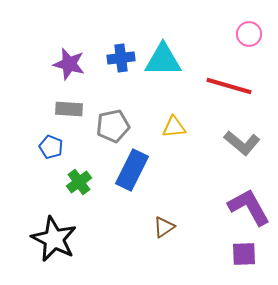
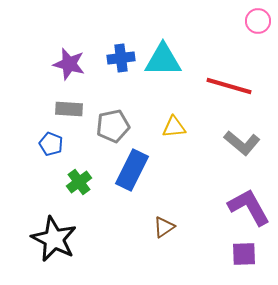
pink circle: moved 9 px right, 13 px up
blue pentagon: moved 3 px up
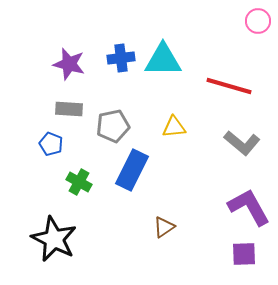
green cross: rotated 25 degrees counterclockwise
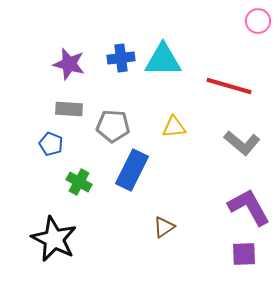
gray pentagon: rotated 16 degrees clockwise
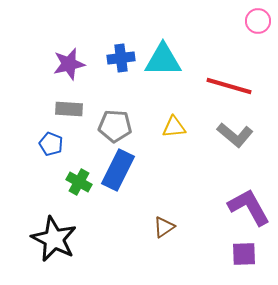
purple star: rotated 28 degrees counterclockwise
gray pentagon: moved 2 px right
gray L-shape: moved 7 px left, 8 px up
blue rectangle: moved 14 px left
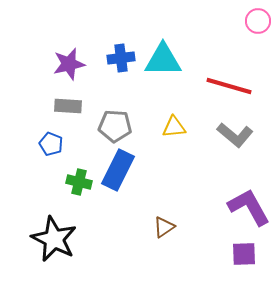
gray rectangle: moved 1 px left, 3 px up
green cross: rotated 15 degrees counterclockwise
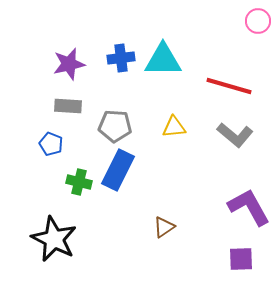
purple square: moved 3 px left, 5 px down
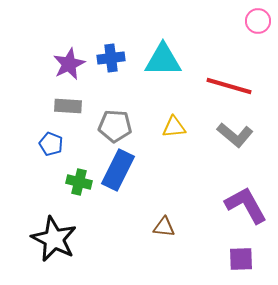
blue cross: moved 10 px left
purple star: rotated 12 degrees counterclockwise
purple L-shape: moved 3 px left, 2 px up
brown triangle: rotated 40 degrees clockwise
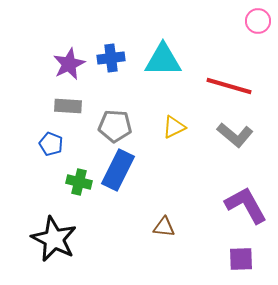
yellow triangle: rotated 20 degrees counterclockwise
